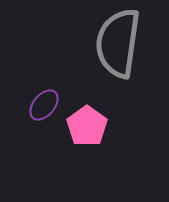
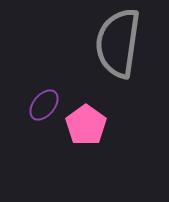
pink pentagon: moved 1 px left, 1 px up
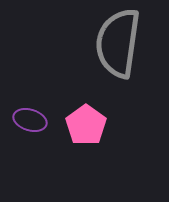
purple ellipse: moved 14 px left, 15 px down; rotated 68 degrees clockwise
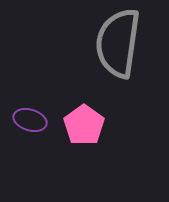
pink pentagon: moved 2 px left
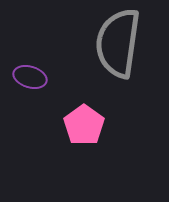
purple ellipse: moved 43 px up
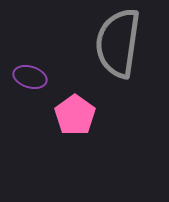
pink pentagon: moved 9 px left, 10 px up
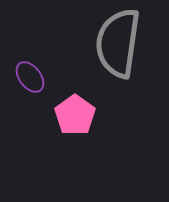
purple ellipse: rotated 36 degrees clockwise
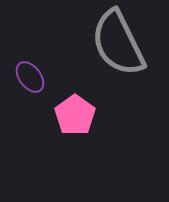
gray semicircle: rotated 34 degrees counterclockwise
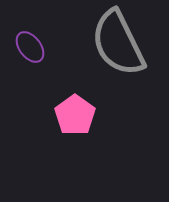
purple ellipse: moved 30 px up
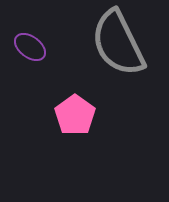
purple ellipse: rotated 16 degrees counterclockwise
